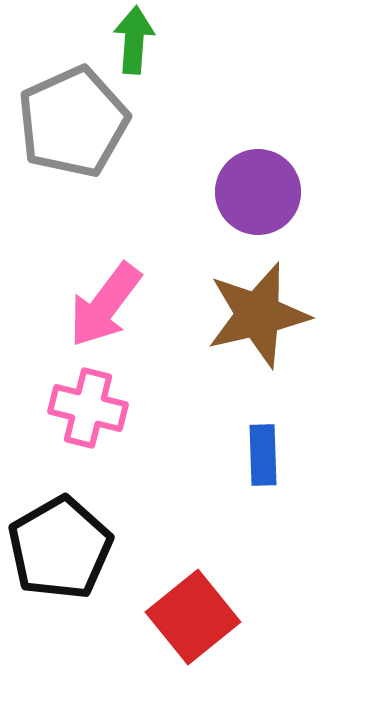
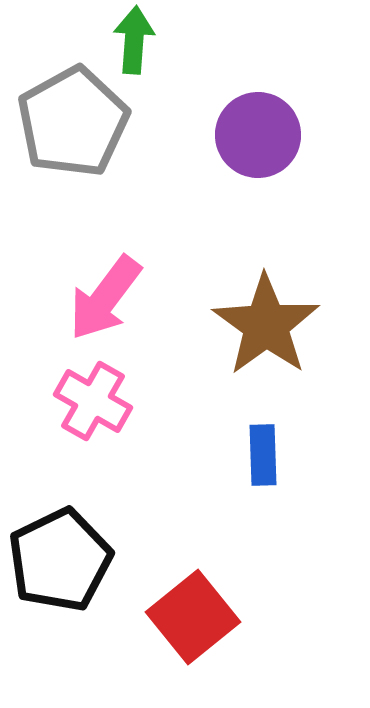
gray pentagon: rotated 5 degrees counterclockwise
purple circle: moved 57 px up
pink arrow: moved 7 px up
brown star: moved 8 px right, 10 px down; rotated 23 degrees counterclockwise
pink cross: moved 5 px right, 7 px up; rotated 16 degrees clockwise
black pentagon: moved 12 px down; rotated 4 degrees clockwise
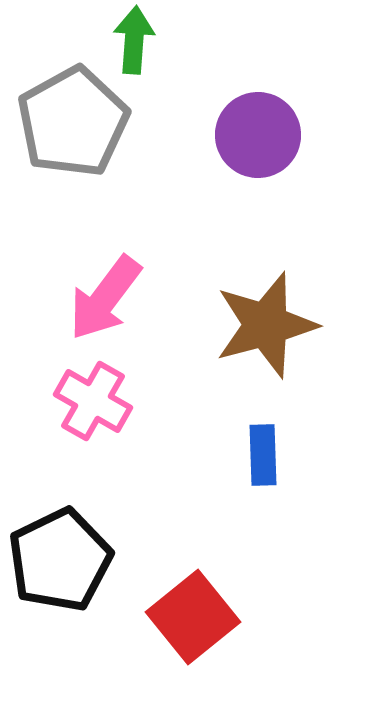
brown star: rotated 21 degrees clockwise
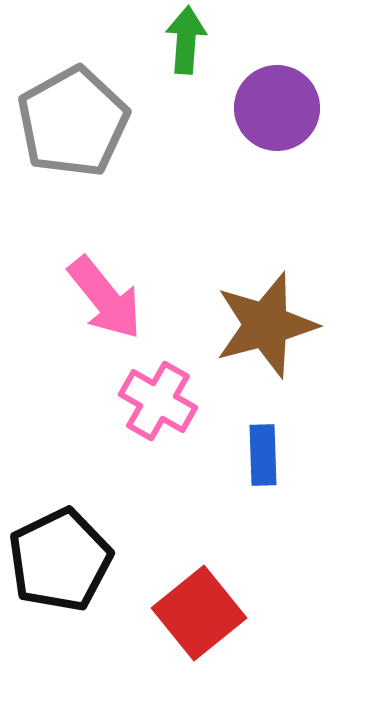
green arrow: moved 52 px right
purple circle: moved 19 px right, 27 px up
pink arrow: rotated 76 degrees counterclockwise
pink cross: moved 65 px right
red square: moved 6 px right, 4 px up
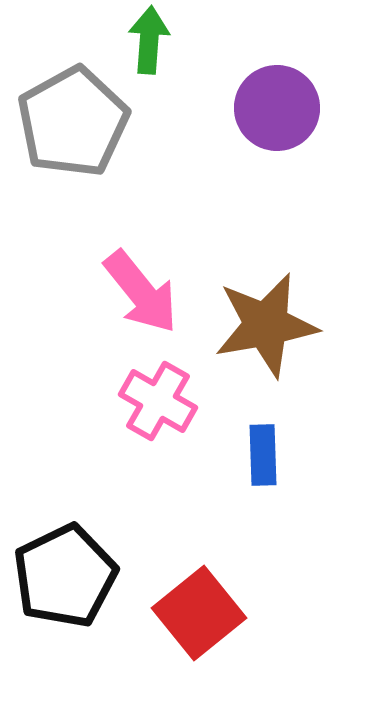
green arrow: moved 37 px left
pink arrow: moved 36 px right, 6 px up
brown star: rotated 5 degrees clockwise
black pentagon: moved 5 px right, 16 px down
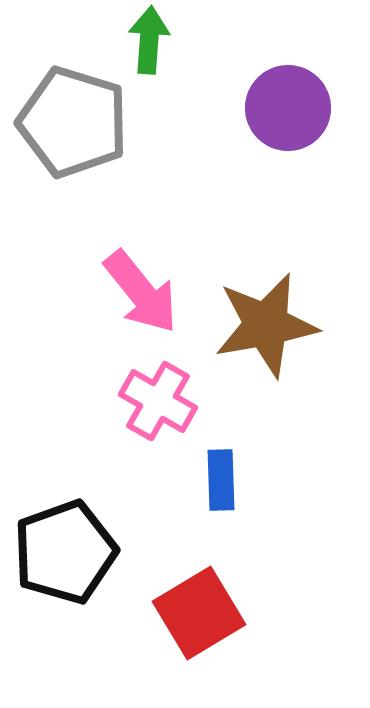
purple circle: moved 11 px right
gray pentagon: rotated 26 degrees counterclockwise
blue rectangle: moved 42 px left, 25 px down
black pentagon: moved 24 px up; rotated 6 degrees clockwise
red square: rotated 8 degrees clockwise
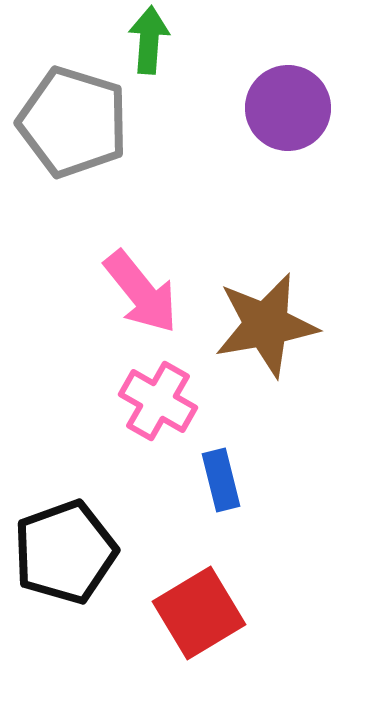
blue rectangle: rotated 12 degrees counterclockwise
